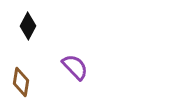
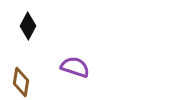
purple semicircle: rotated 28 degrees counterclockwise
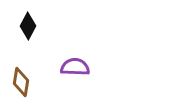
purple semicircle: rotated 16 degrees counterclockwise
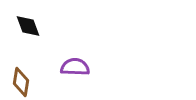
black diamond: rotated 48 degrees counterclockwise
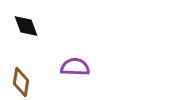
black diamond: moved 2 px left
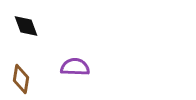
brown diamond: moved 3 px up
